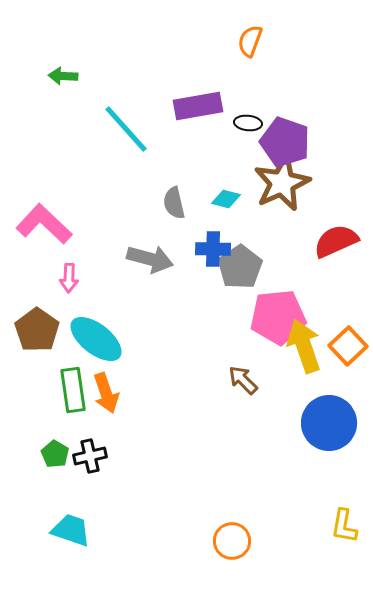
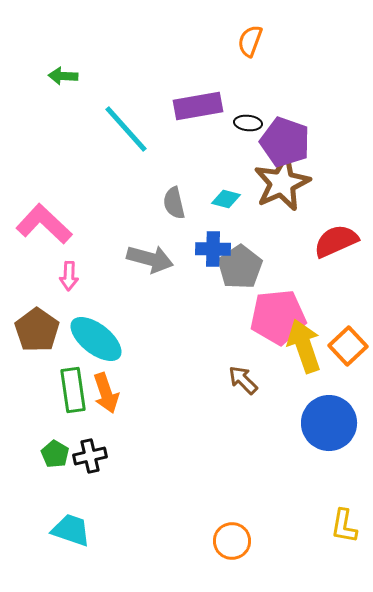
pink arrow: moved 2 px up
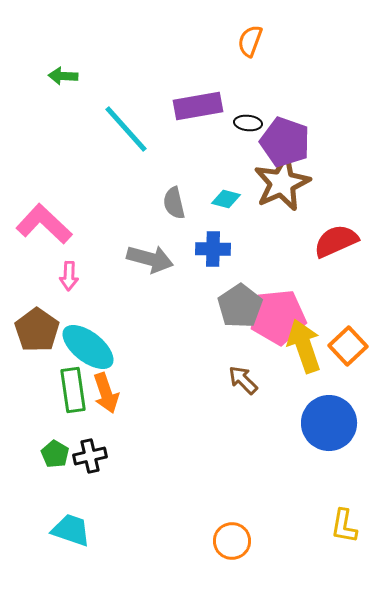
gray pentagon: moved 39 px down
cyan ellipse: moved 8 px left, 8 px down
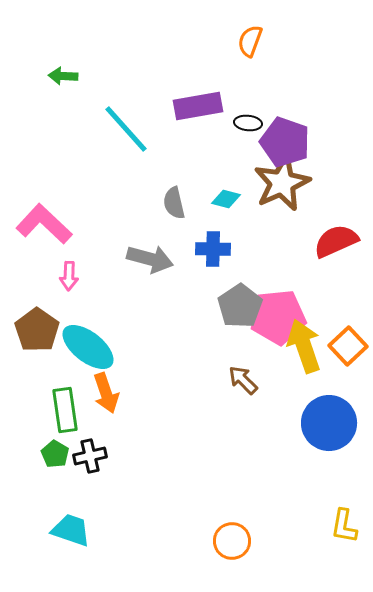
green rectangle: moved 8 px left, 20 px down
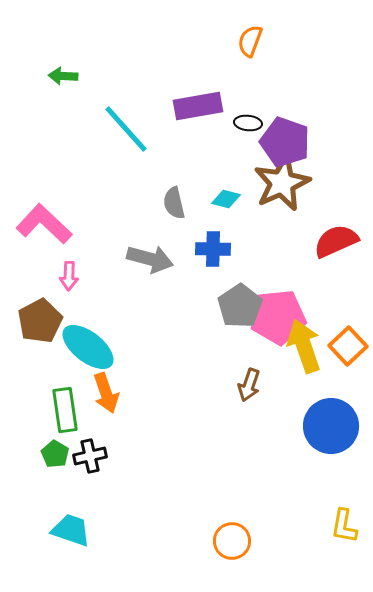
brown pentagon: moved 3 px right, 9 px up; rotated 9 degrees clockwise
brown arrow: moved 6 px right, 5 px down; rotated 116 degrees counterclockwise
blue circle: moved 2 px right, 3 px down
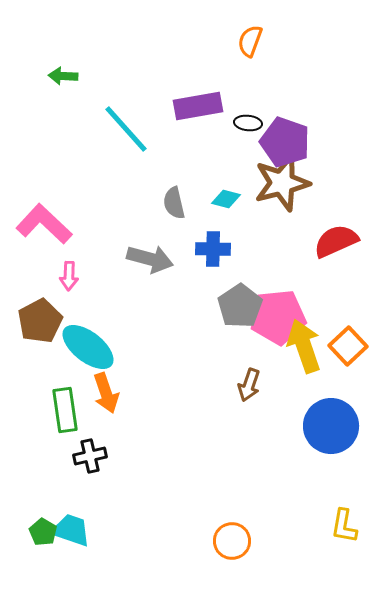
brown star: rotated 10 degrees clockwise
green pentagon: moved 12 px left, 78 px down
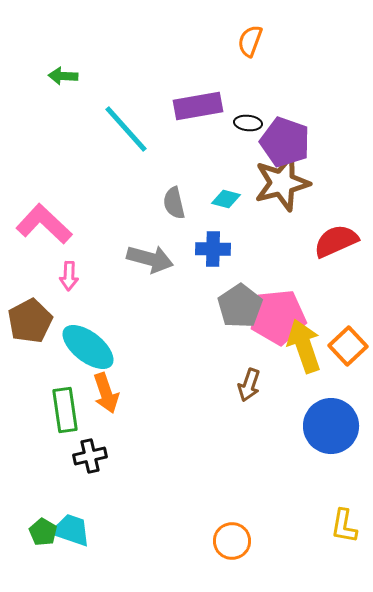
brown pentagon: moved 10 px left
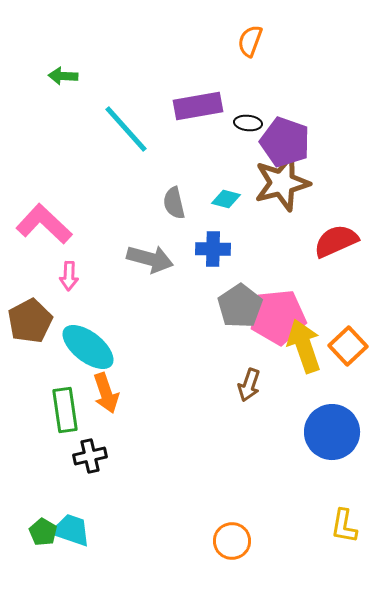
blue circle: moved 1 px right, 6 px down
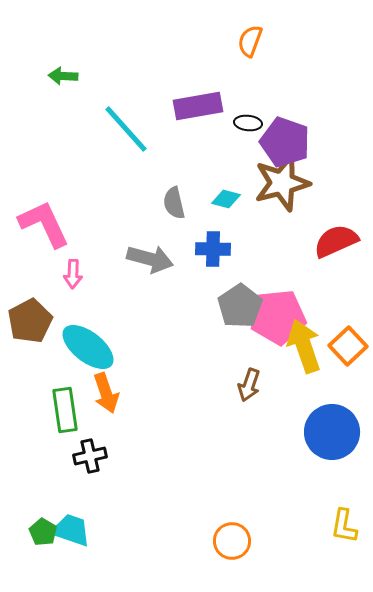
pink L-shape: rotated 22 degrees clockwise
pink arrow: moved 4 px right, 2 px up
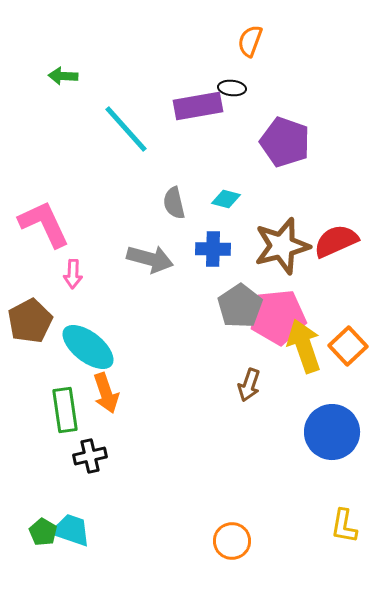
black ellipse: moved 16 px left, 35 px up
brown star: moved 63 px down
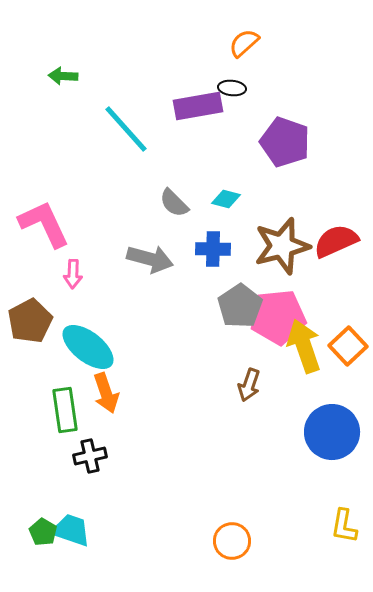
orange semicircle: moved 6 px left, 2 px down; rotated 28 degrees clockwise
gray semicircle: rotated 32 degrees counterclockwise
